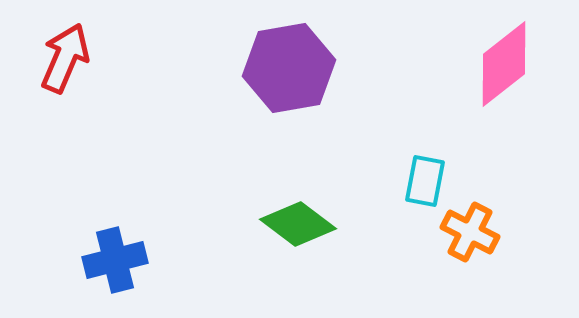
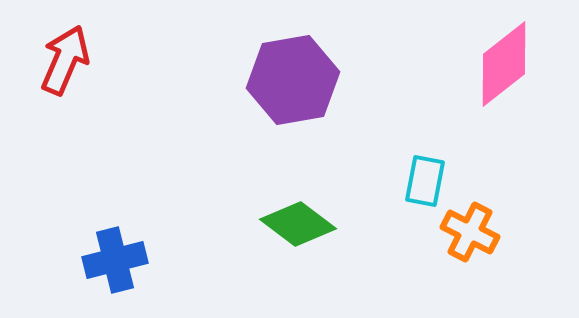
red arrow: moved 2 px down
purple hexagon: moved 4 px right, 12 px down
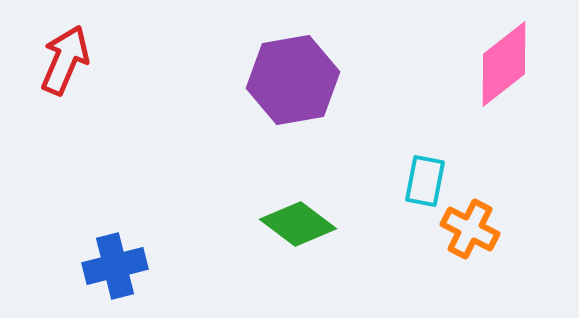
orange cross: moved 3 px up
blue cross: moved 6 px down
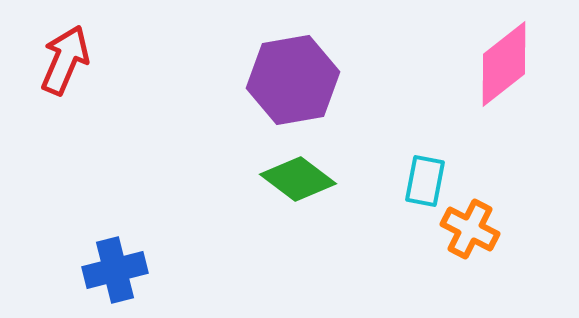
green diamond: moved 45 px up
blue cross: moved 4 px down
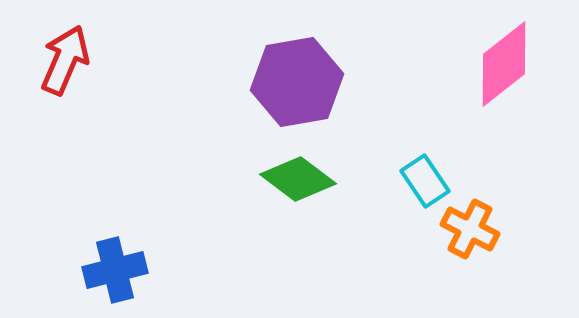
purple hexagon: moved 4 px right, 2 px down
cyan rectangle: rotated 45 degrees counterclockwise
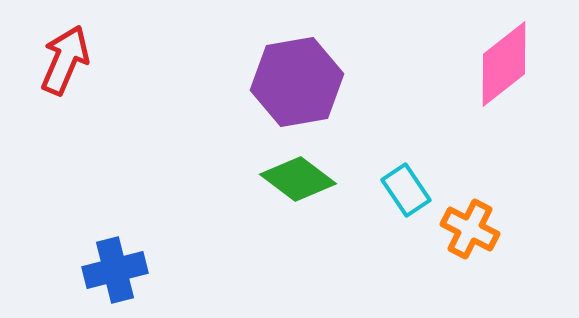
cyan rectangle: moved 19 px left, 9 px down
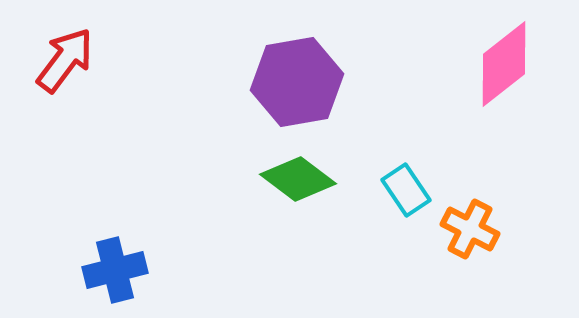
red arrow: rotated 14 degrees clockwise
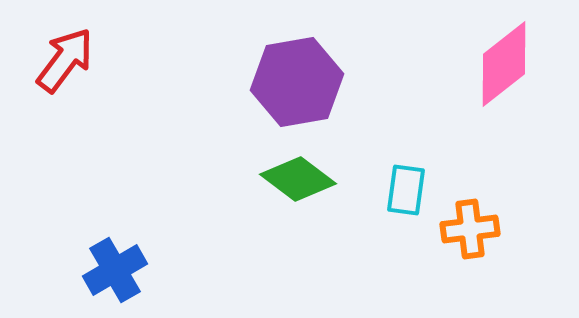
cyan rectangle: rotated 42 degrees clockwise
orange cross: rotated 34 degrees counterclockwise
blue cross: rotated 16 degrees counterclockwise
